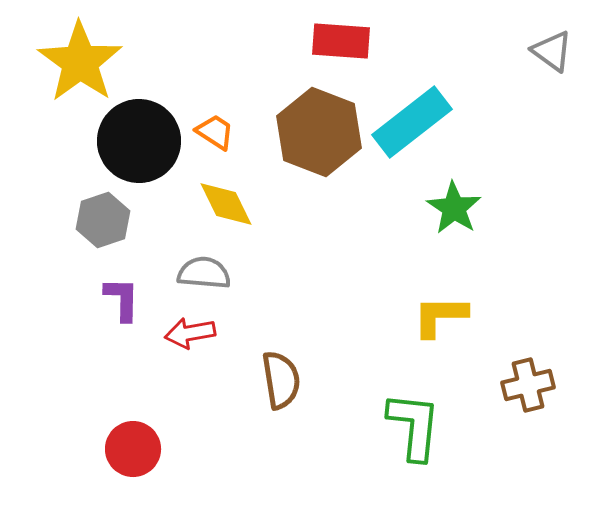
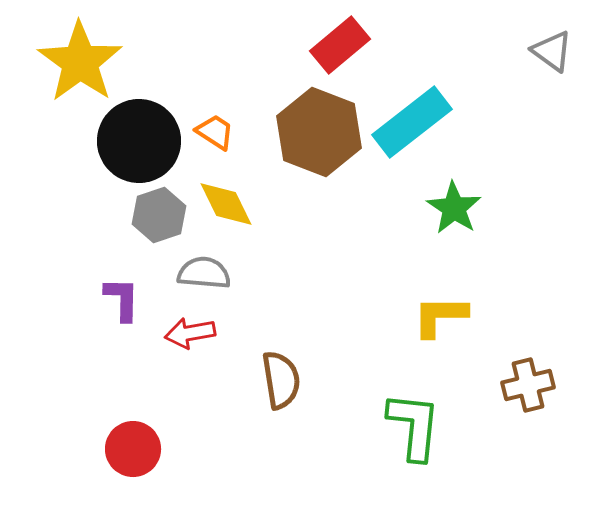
red rectangle: moved 1 px left, 4 px down; rotated 44 degrees counterclockwise
gray hexagon: moved 56 px right, 5 px up
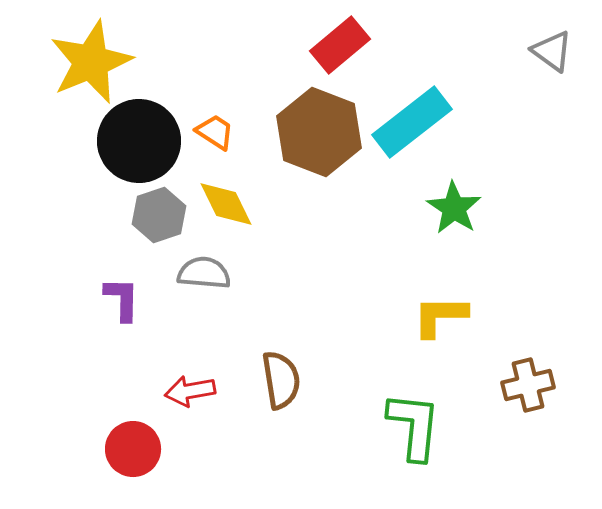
yellow star: moved 11 px right; rotated 14 degrees clockwise
red arrow: moved 58 px down
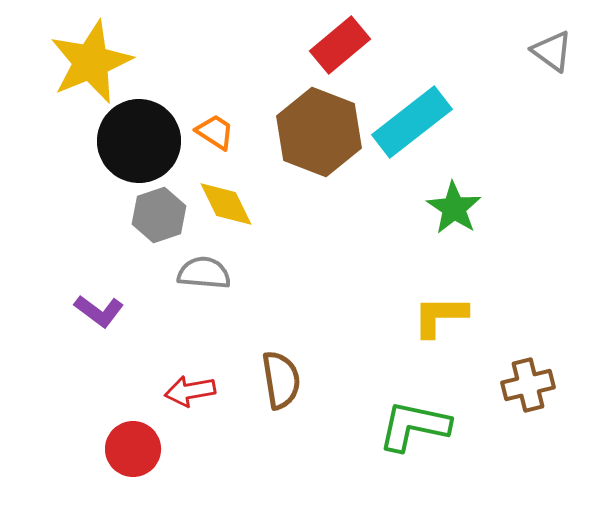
purple L-shape: moved 23 px left, 12 px down; rotated 126 degrees clockwise
green L-shape: rotated 84 degrees counterclockwise
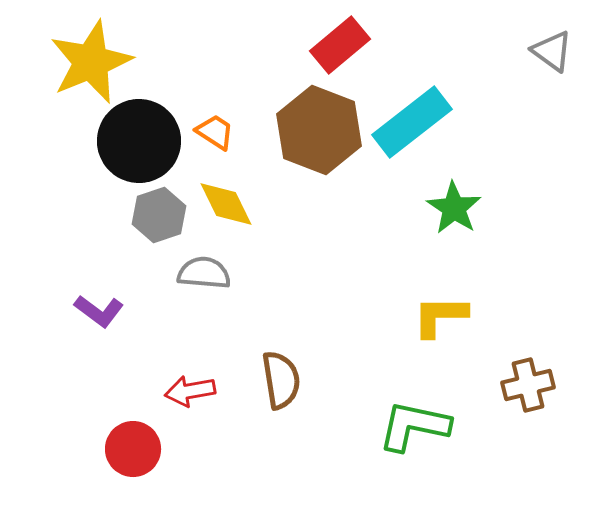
brown hexagon: moved 2 px up
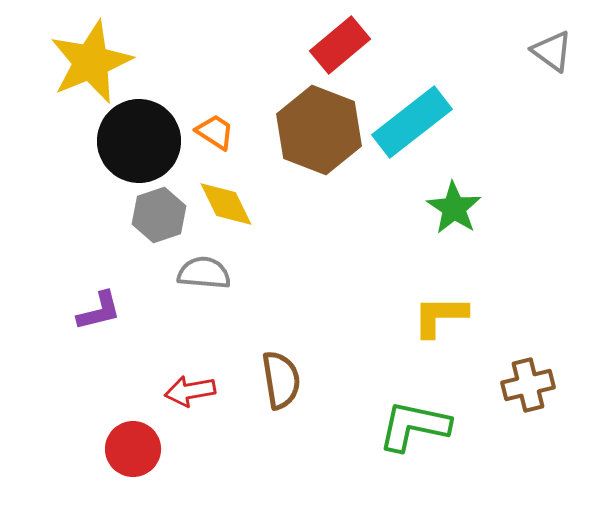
purple L-shape: rotated 51 degrees counterclockwise
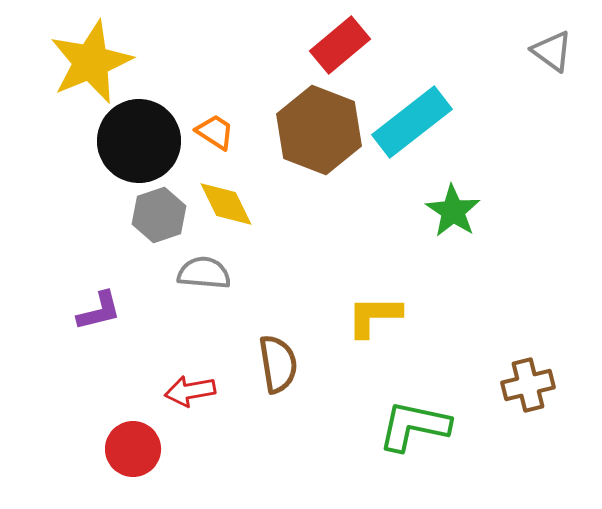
green star: moved 1 px left, 3 px down
yellow L-shape: moved 66 px left
brown semicircle: moved 3 px left, 16 px up
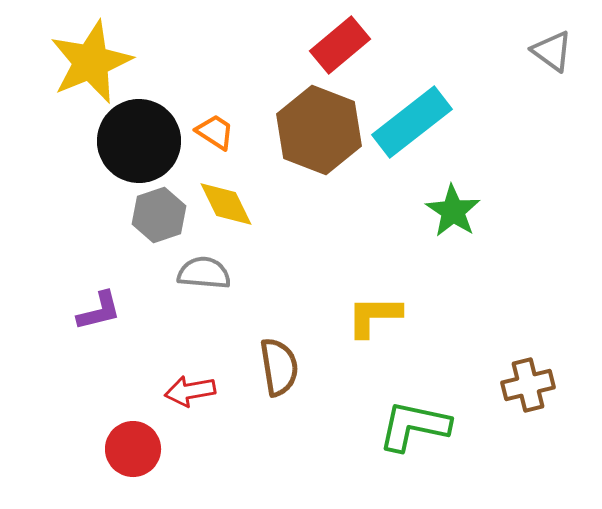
brown semicircle: moved 1 px right, 3 px down
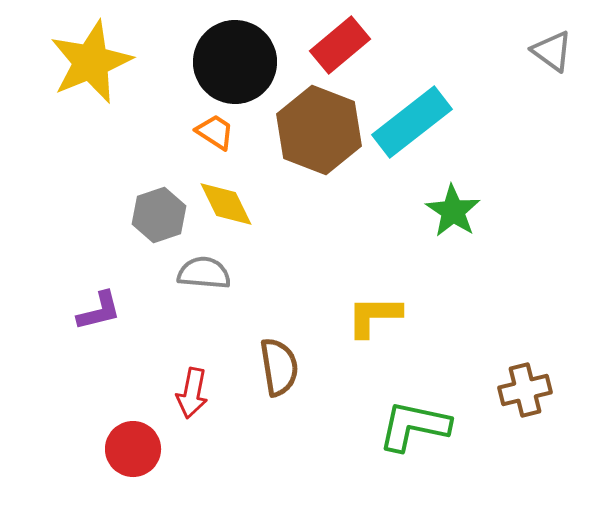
black circle: moved 96 px right, 79 px up
brown cross: moved 3 px left, 5 px down
red arrow: moved 2 px right, 2 px down; rotated 69 degrees counterclockwise
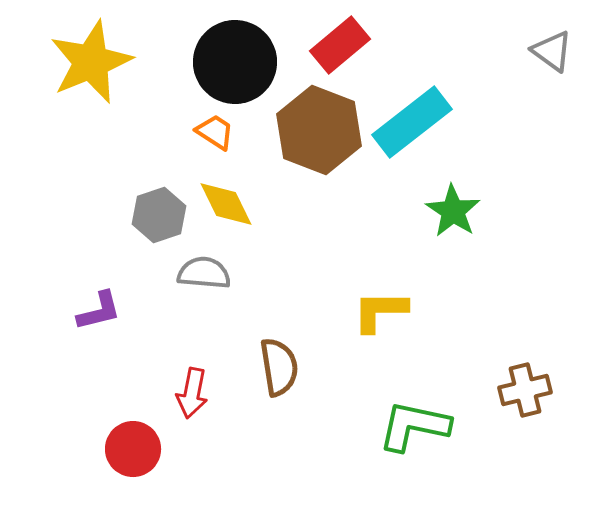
yellow L-shape: moved 6 px right, 5 px up
